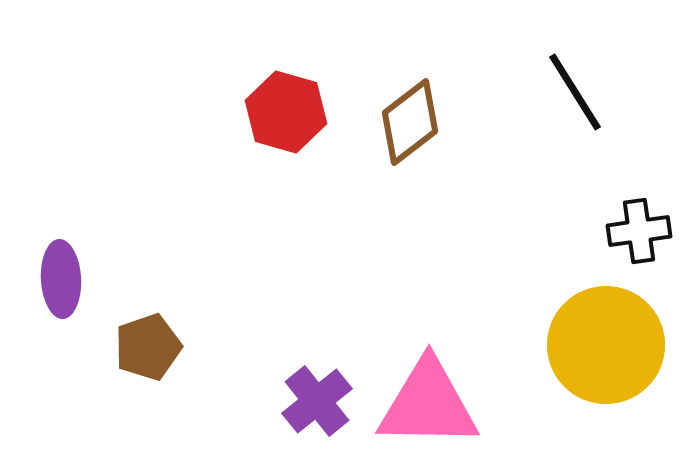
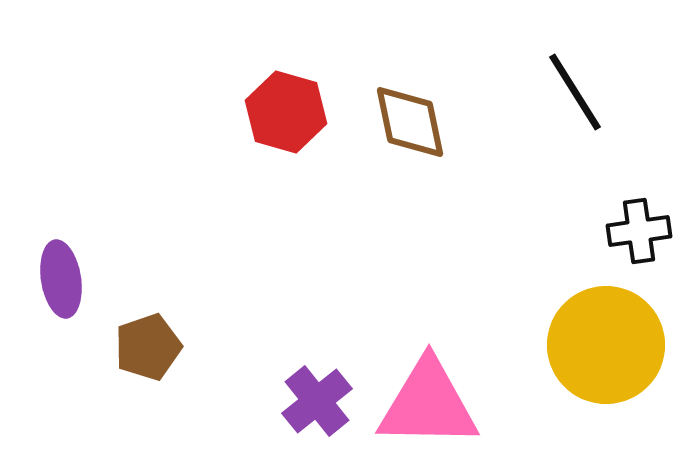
brown diamond: rotated 64 degrees counterclockwise
purple ellipse: rotated 6 degrees counterclockwise
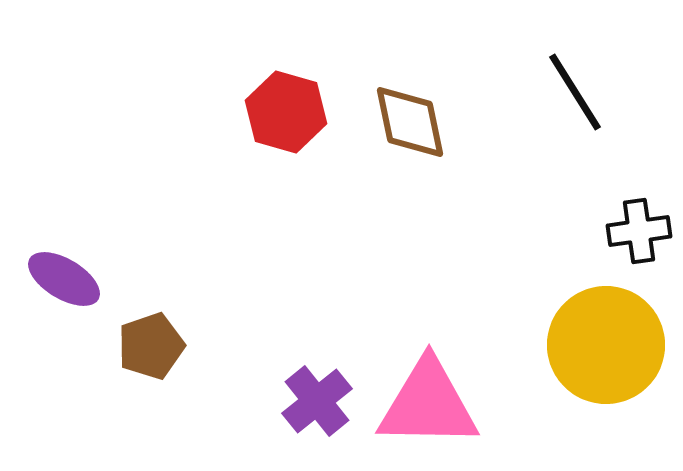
purple ellipse: moved 3 px right; rotated 50 degrees counterclockwise
brown pentagon: moved 3 px right, 1 px up
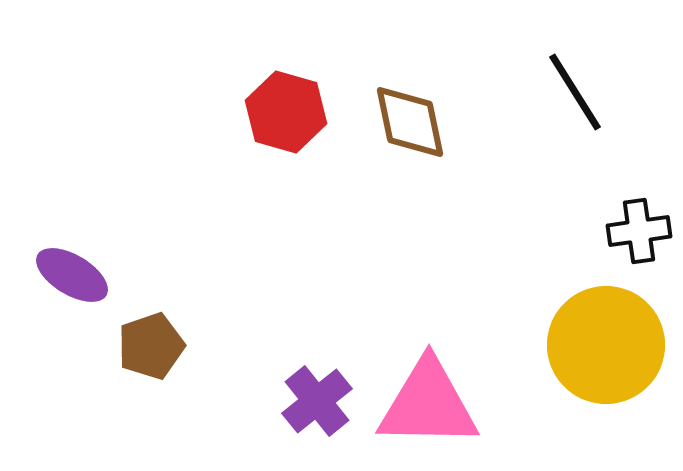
purple ellipse: moved 8 px right, 4 px up
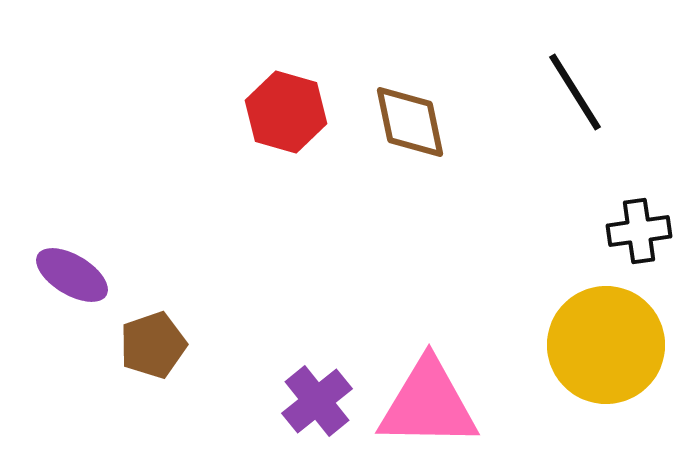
brown pentagon: moved 2 px right, 1 px up
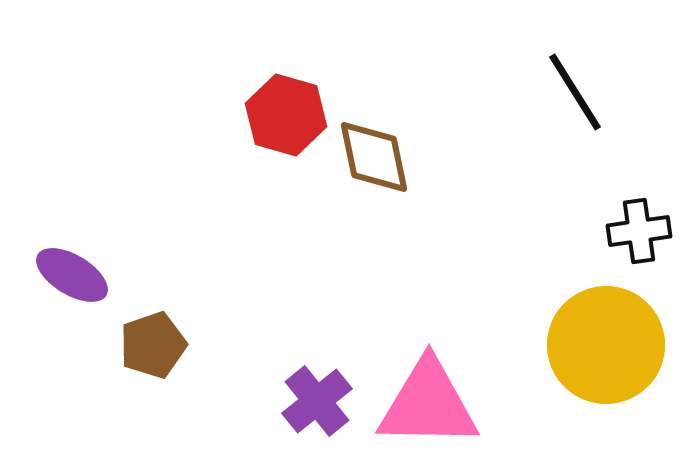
red hexagon: moved 3 px down
brown diamond: moved 36 px left, 35 px down
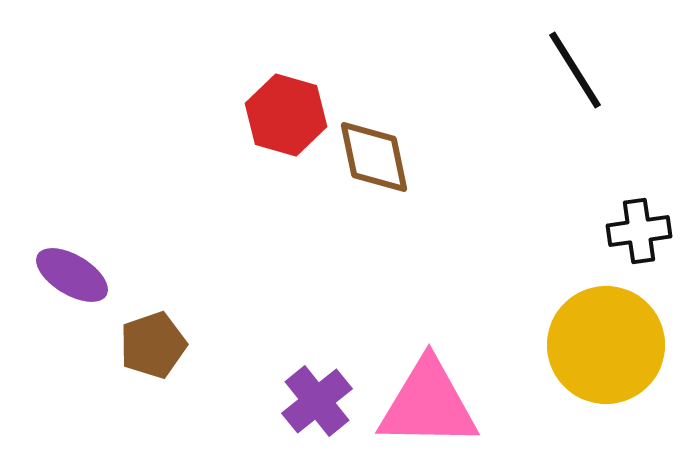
black line: moved 22 px up
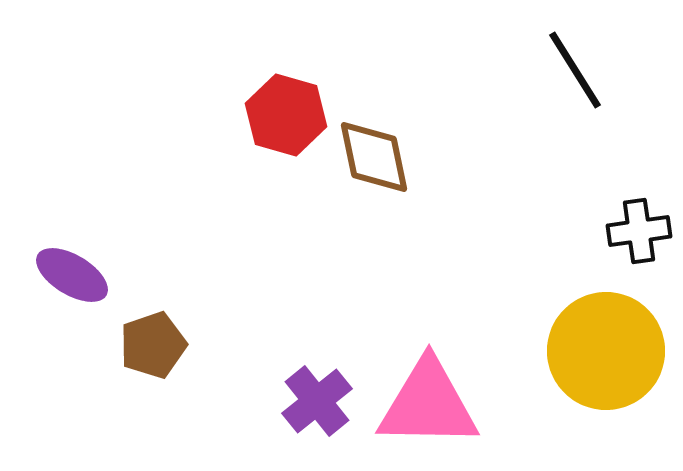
yellow circle: moved 6 px down
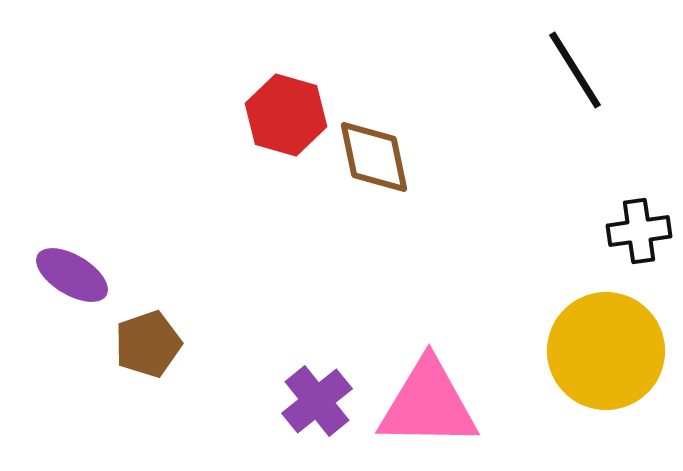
brown pentagon: moved 5 px left, 1 px up
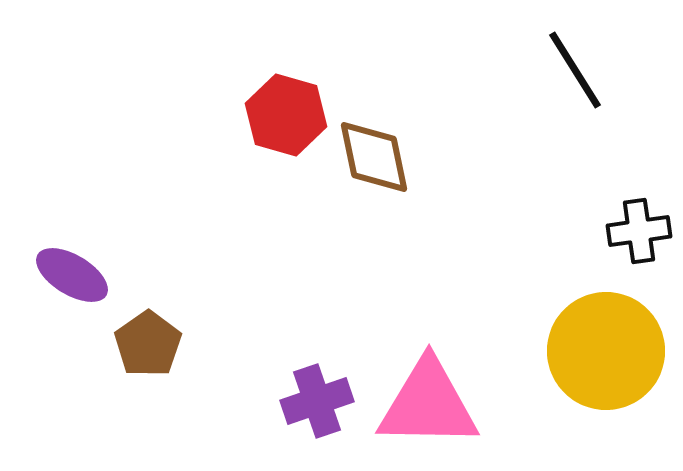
brown pentagon: rotated 16 degrees counterclockwise
purple cross: rotated 20 degrees clockwise
